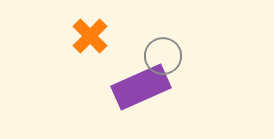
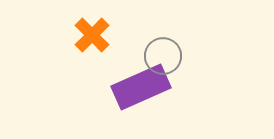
orange cross: moved 2 px right, 1 px up
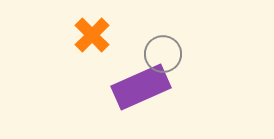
gray circle: moved 2 px up
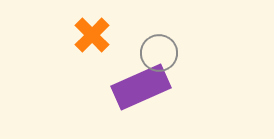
gray circle: moved 4 px left, 1 px up
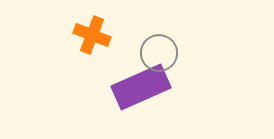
orange cross: rotated 24 degrees counterclockwise
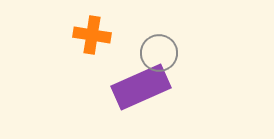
orange cross: rotated 12 degrees counterclockwise
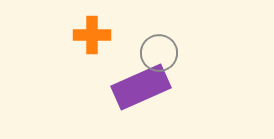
orange cross: rotated 9 degrees counterclockwise
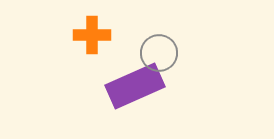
purple rectangle: moved 6 px left, 1 px up
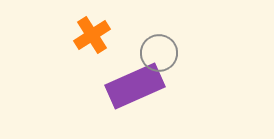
orange cross: rotated 33 degrees counterclockwise
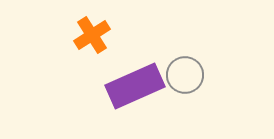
gray circle: moved 26 px right, 22 px down
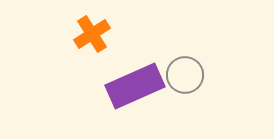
orange cross: moved 1 px up
